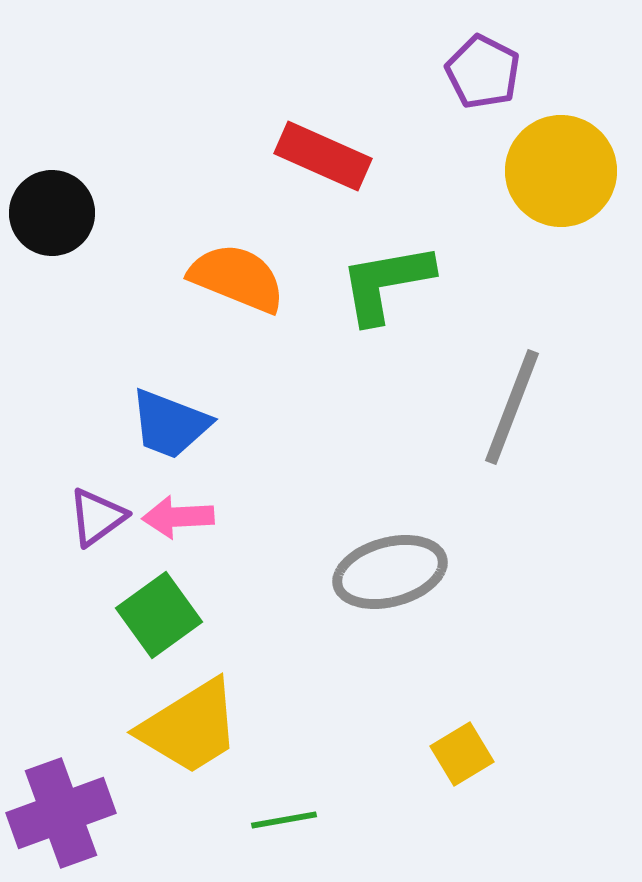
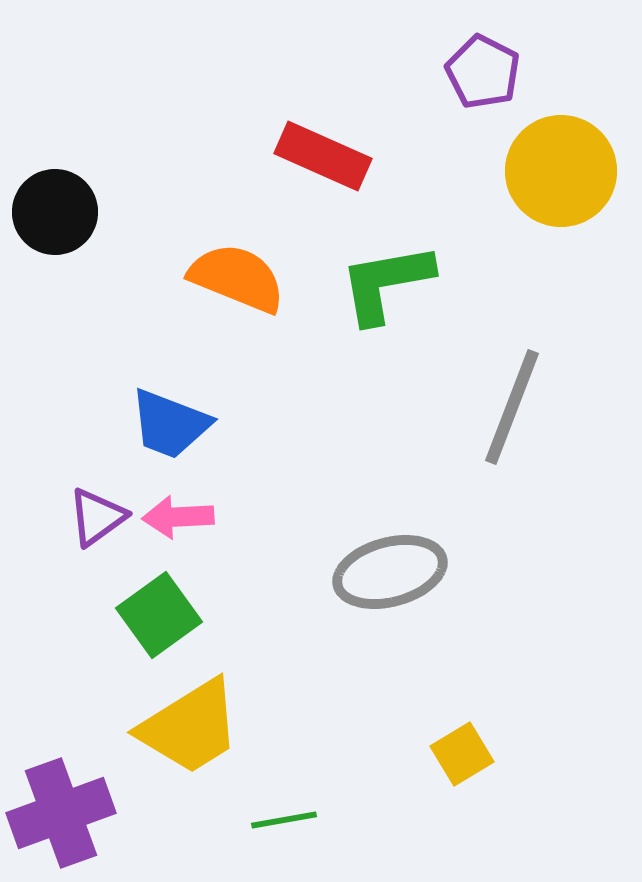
black circle: moved 3 px right, 1 px up
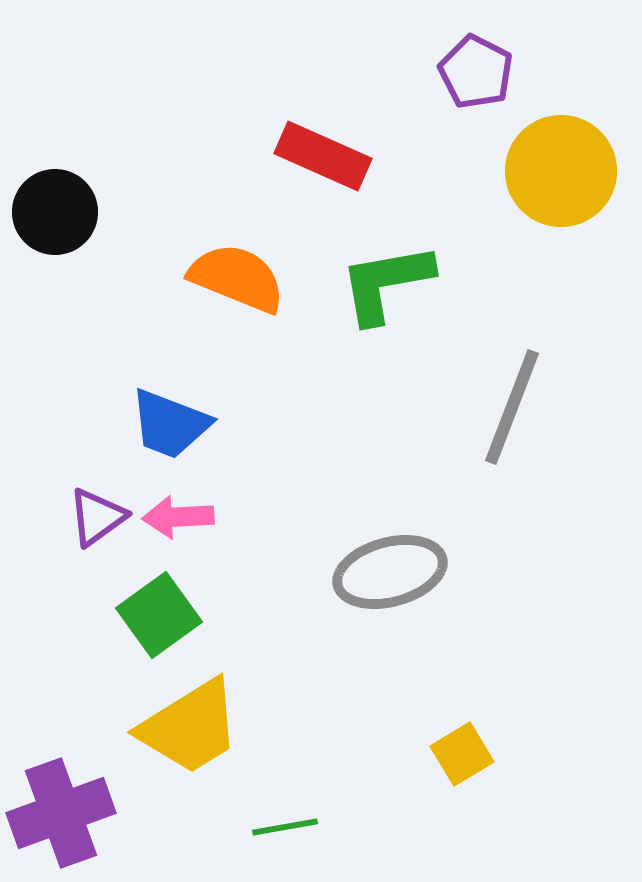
purple pentagon: moved 7 px left
green line: moved 1 px right, 7 px down
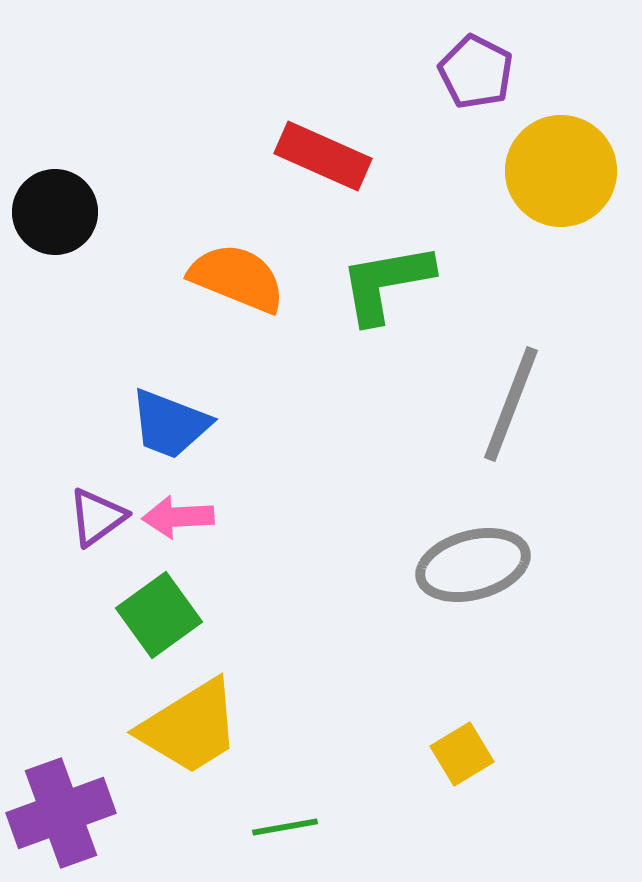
gray line: moved 1 px left, 3 px up
gray ellipse: moved 83 px right, 7 px up
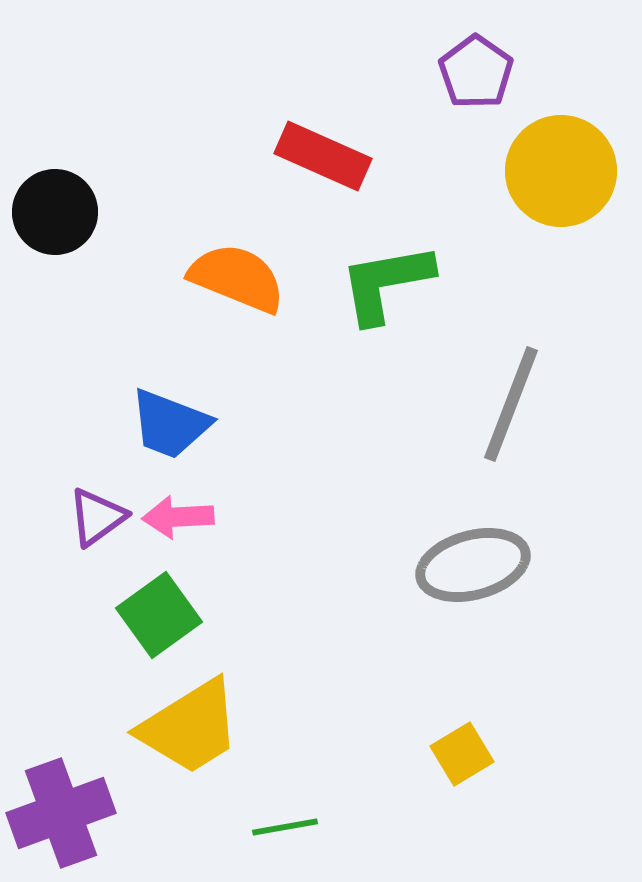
purple pentagon: rotated 8 degrees clockwise
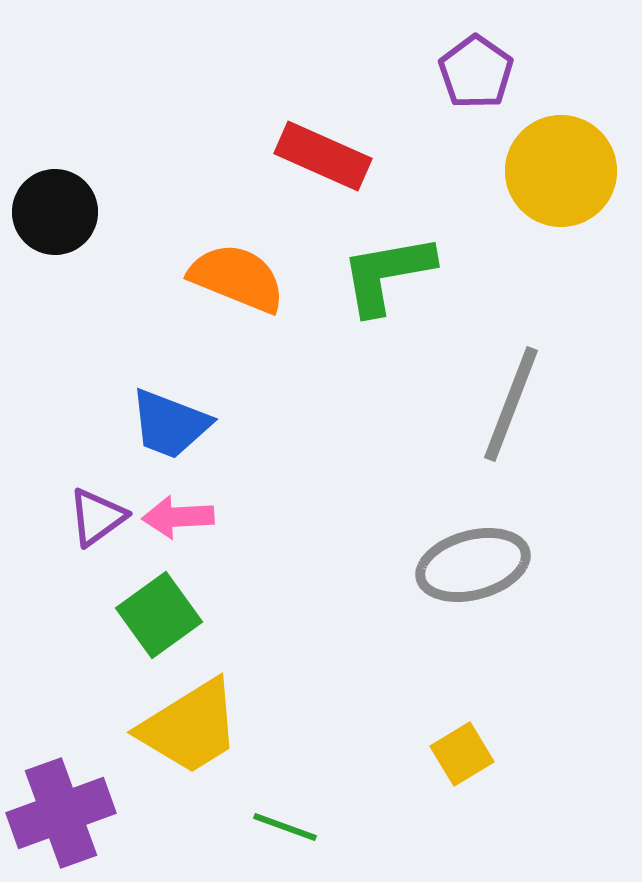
green L-shape: moved 1 px right, 9 px up
green line: rotated 30 degrees clockwise
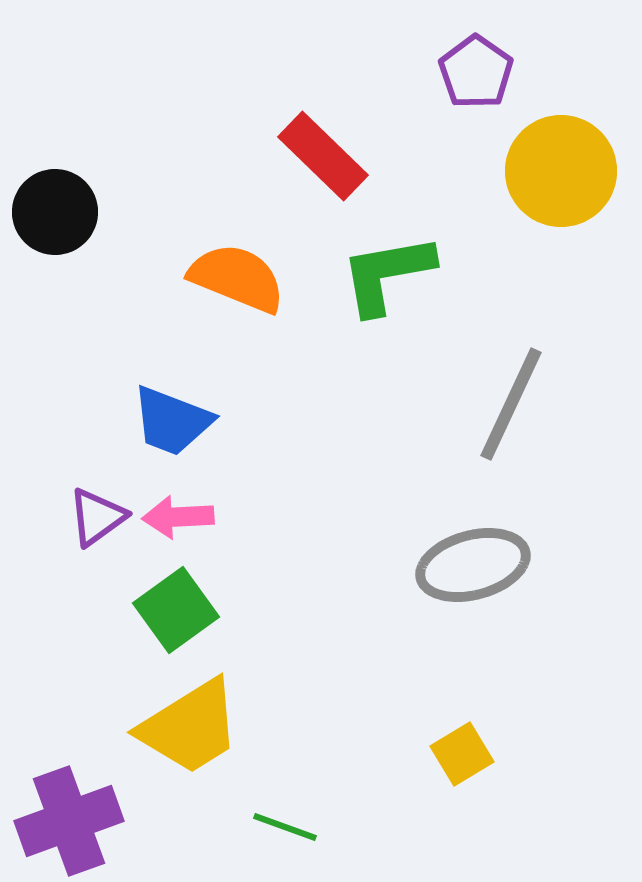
red rectangle: rotated 20 degrees clockwise
gray line: rotated 4 degrees clockwise
blue trapezoid: moved 2 px right, 3 px up
green square: moved 17 px right, 5 px up
purple cross: moved 8 px right, 8 px down
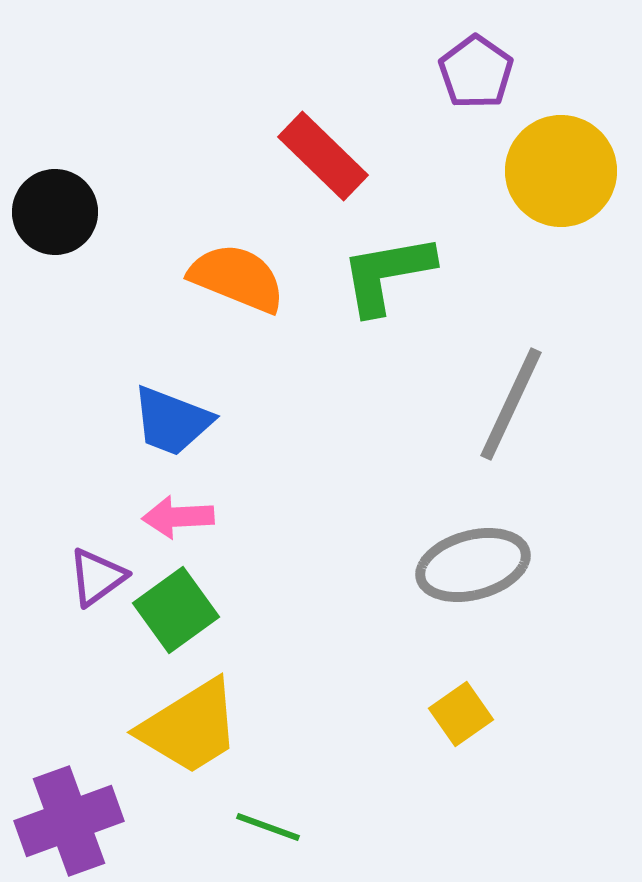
purple triangle: moved 60 px down
yellow square: moved 1 px left, 40 px up; rotated 4 degrees counterclockwise
green line: moved 17 px left
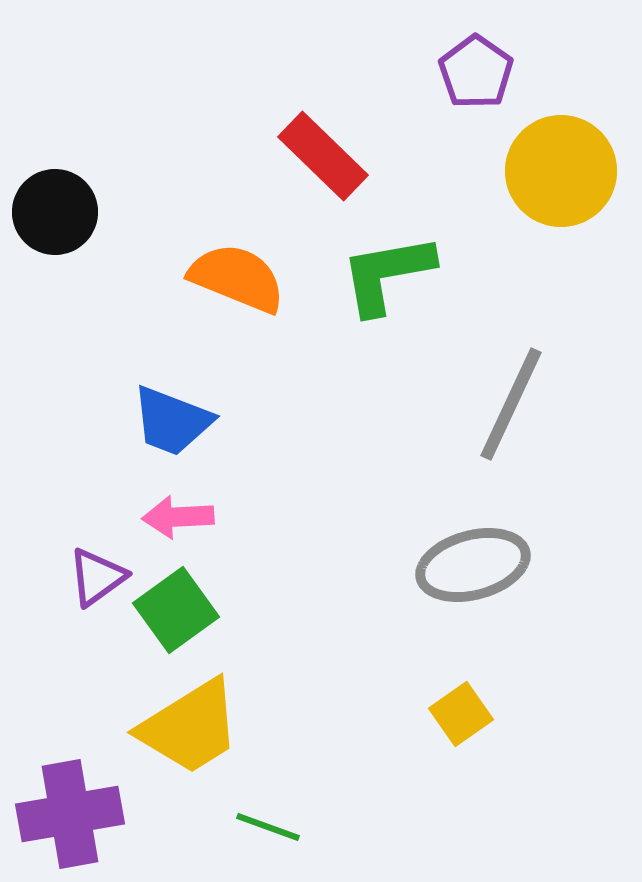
purple cross: moved 1 px right, 7 px up; rotated 10 degrees clockwise
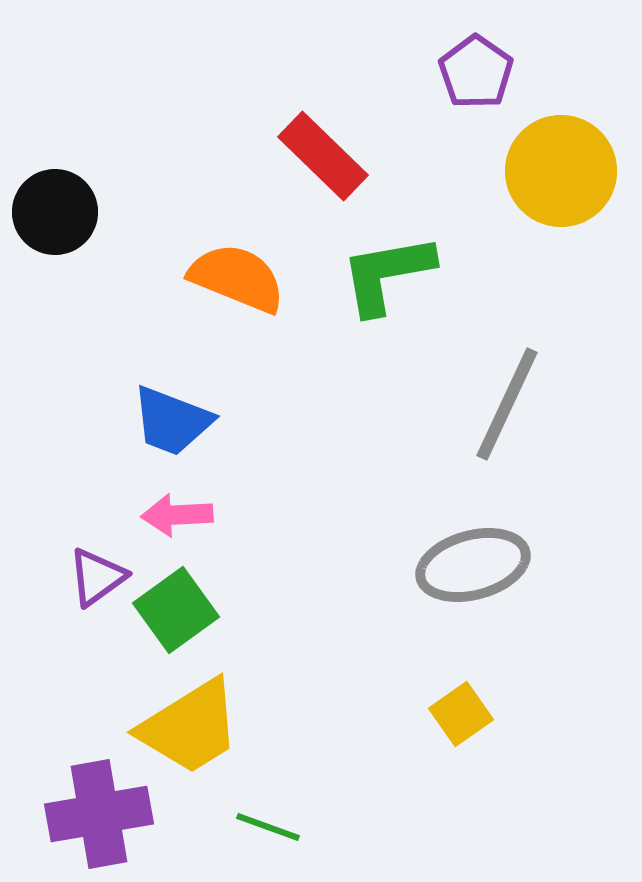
gray line: moved 4 px left
pink arrow: moved 1 px left, 2 px up
purple cross: moved 29 px right
